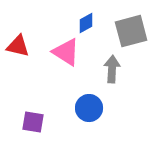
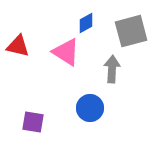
blue circle: moved 1 px right
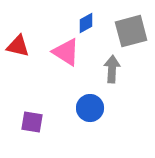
purple square: moved 1 px left
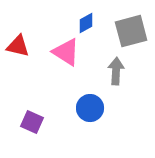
gray arrow: moved 4 px right, 2 px down
purple square: rotated 15 degrees clockwise
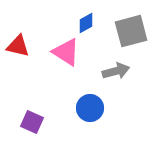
gray arrow: rotated 72 degrees clockwise
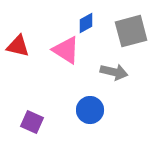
pink triangle: moved 2 px up
gray arrow: moved 2 px left, 1 px down; rotated 28 degrees clockwise
blue circle: moved 2 px down
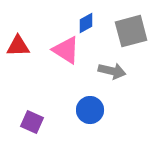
red triangle: rotated 15 degrees counterclockwise
gray arrow: moved 2 px left, 1 px up
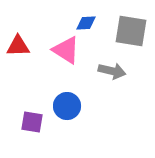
blue diamond: rotated 25 degrees clockwise
gray square: rotated 24 degrees clockwise
blue circle: moved 23 px left, 4 px up
purple square: rotated 15 degrees counterclockwise
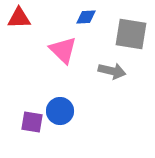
blue diamond: moved 6 px up
gray square: moved 3 px down
red triangle: moved 1 px right, 28 px up
pink triangle: moved 3 px left; rotated 12 degrees clockwise
blue circle: moved 7 px left, 5 px down
